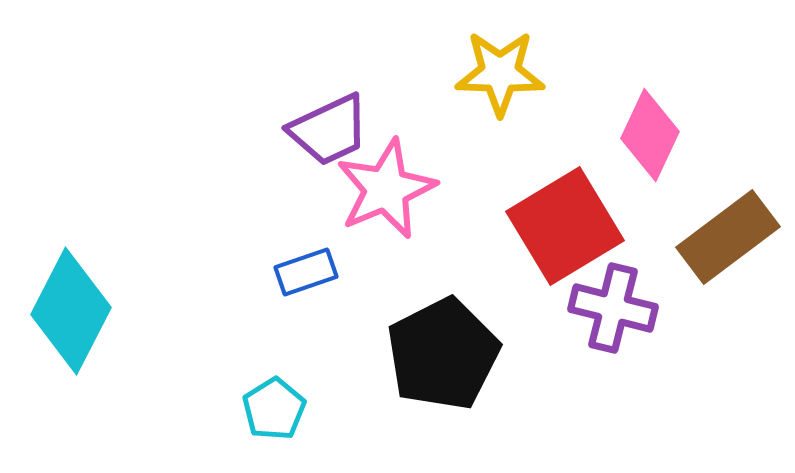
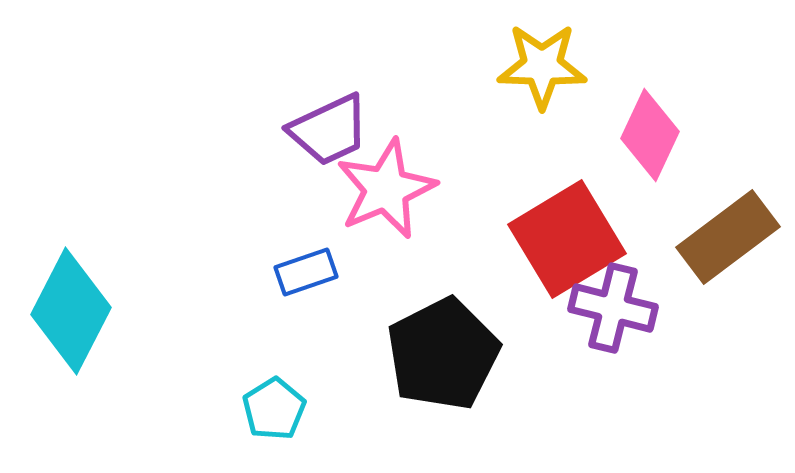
yellow star: moved 42 px right, 7 px up
red square: moved 2 px right, 13 px down
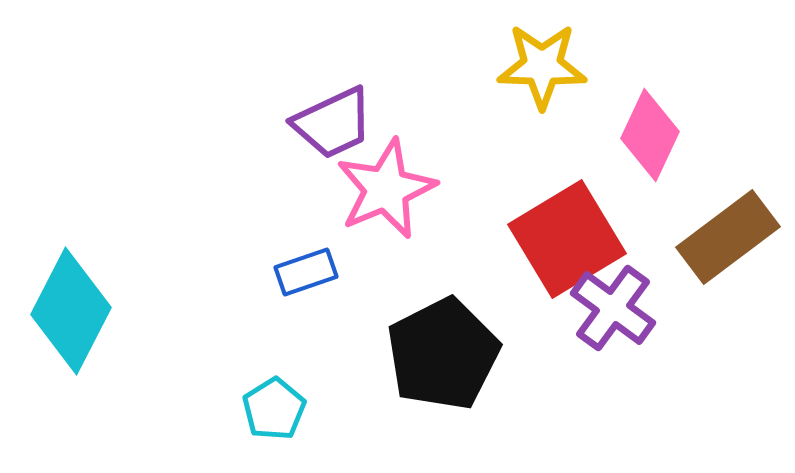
purple trapezoid: moved 4 px right, 7 px up
purple cross: rotated 22 degrees clockwise
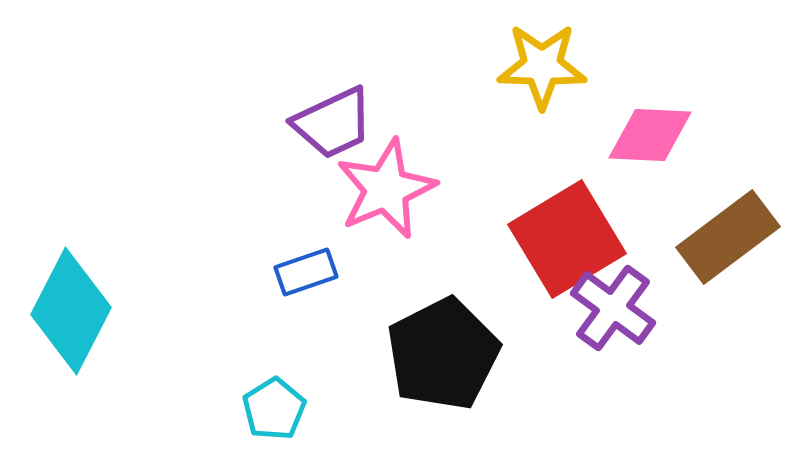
pink diamond: rotated 68 degrees clockwise
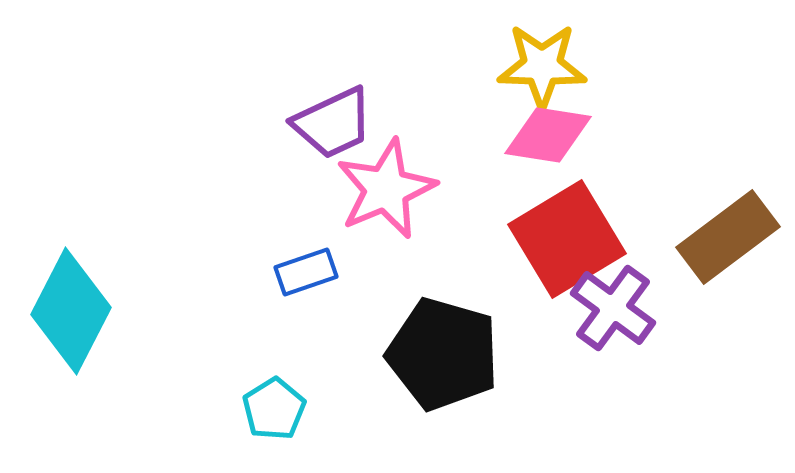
pink diamond: moved 102 px left; rotated 6 degrees clockwise
black pentagon: rotated 29 degrees counterclockwise
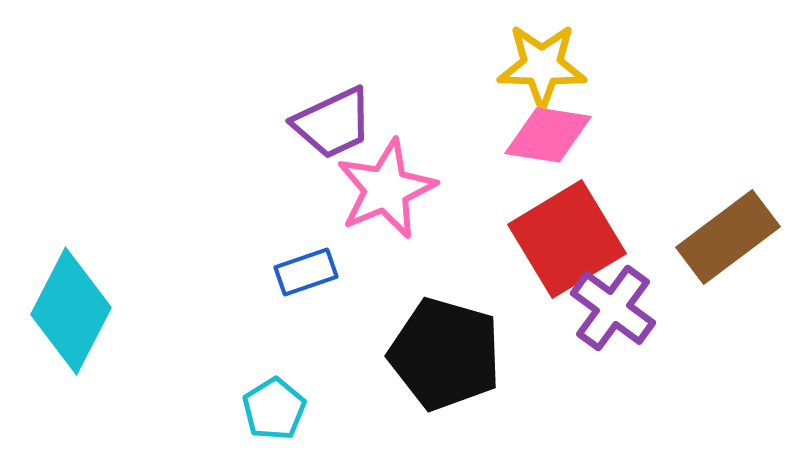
black pentagon: moved 2 px right
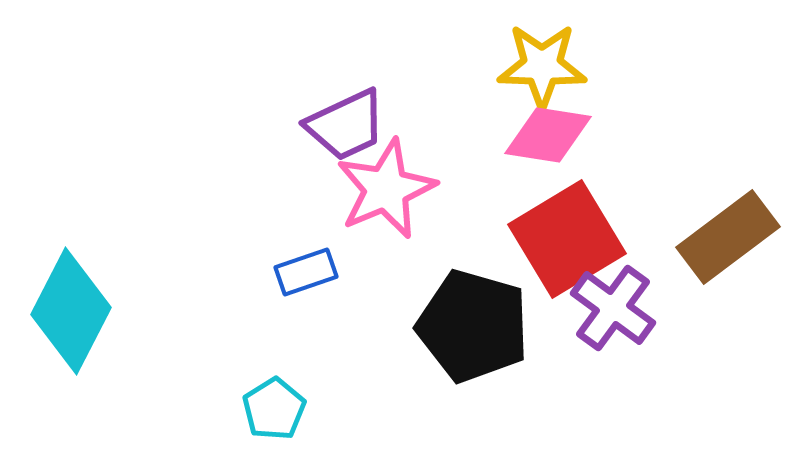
purple trapezoid: moved 13 px right, 2 px down
black pentagon: moved 28 px right, 28 px up
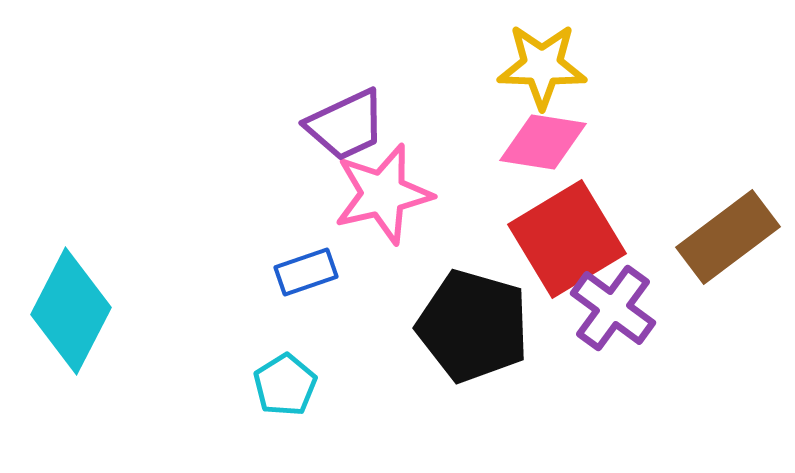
pink diamond: moved 5 px left, 7 px down
pink star: moved 3 px left, 5 px down; rotated 10 degrees clockwise
cyan pentagon: moved 11 px right, 24 px up
